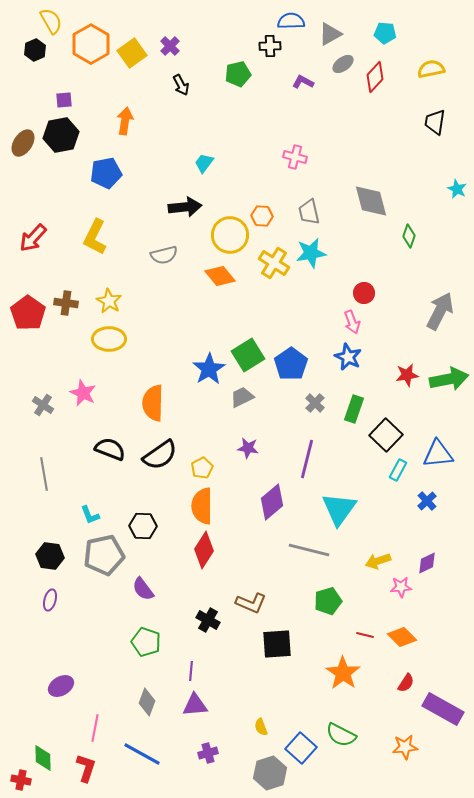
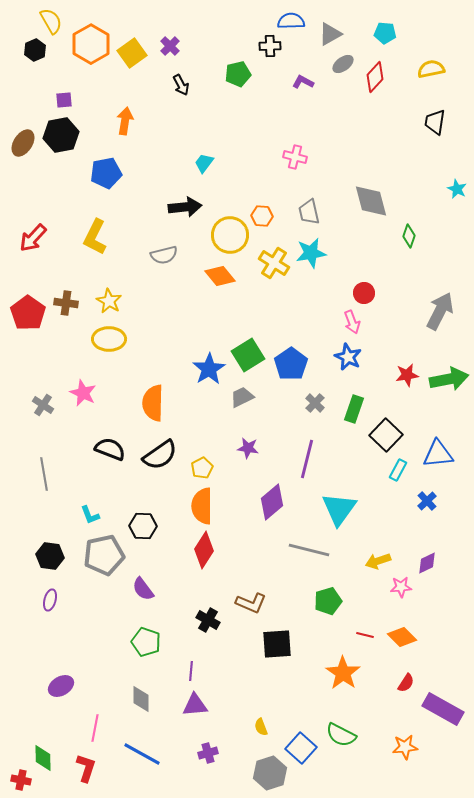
gray diamond at (147, 702): moved 6 px left, 3 px up; rotated 20 degrees counterclockwise
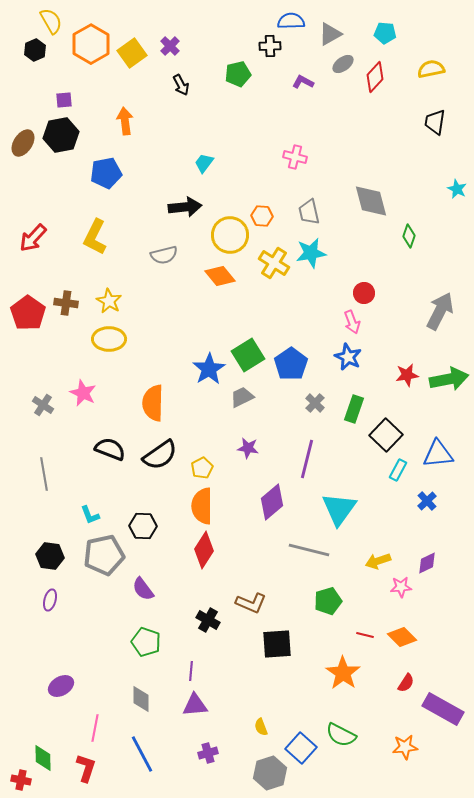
orange arrow at (125, 121): rotated 16 degrees counterclockwise
blue line at (142, 754): rotated 33 degrees clockwise
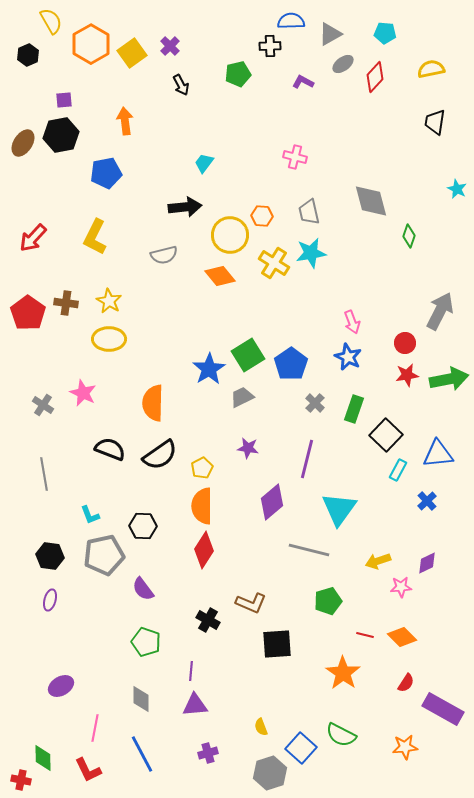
black hexagon at (35, 50): moved 7 px left, 5 px down
red circle at (364, 293): moved 41 px right, 50 px down
red L-shape at (86, 768): moved 2 px right, 2 px down; rotated 136 degrees clockwise
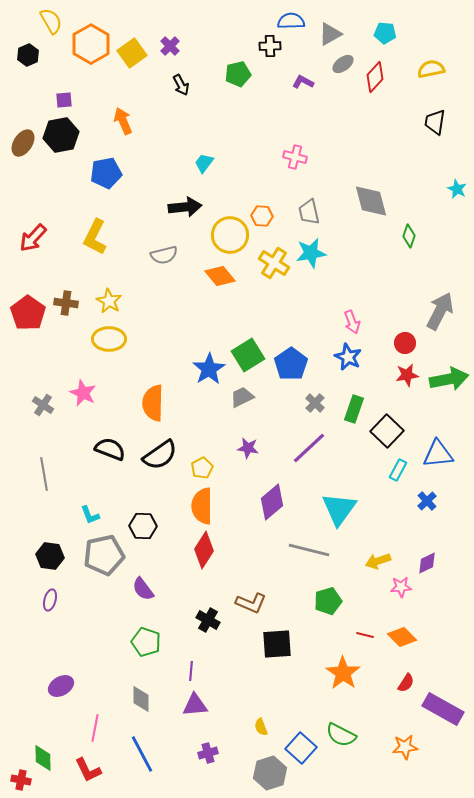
orange arrow at (125, 121): moved 2 px left; rotated 16 degrees counterclockwise
black square at (386, 435): moved 1 px right, 4 px up
purple line at (307, 459): moved 2 px right, 11 px up; rotated 33 degrees clockwise
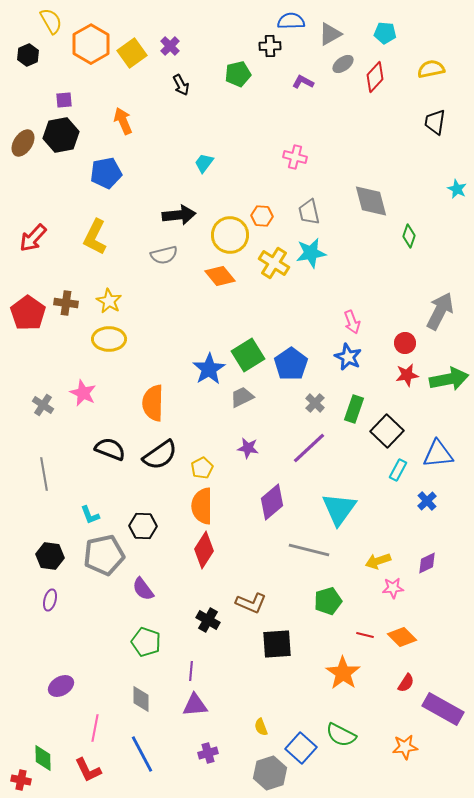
black arrow at (185, 207): moved 6 px left, 8 px down
pink star at (401, 587): moved 8 px left, 1 px down
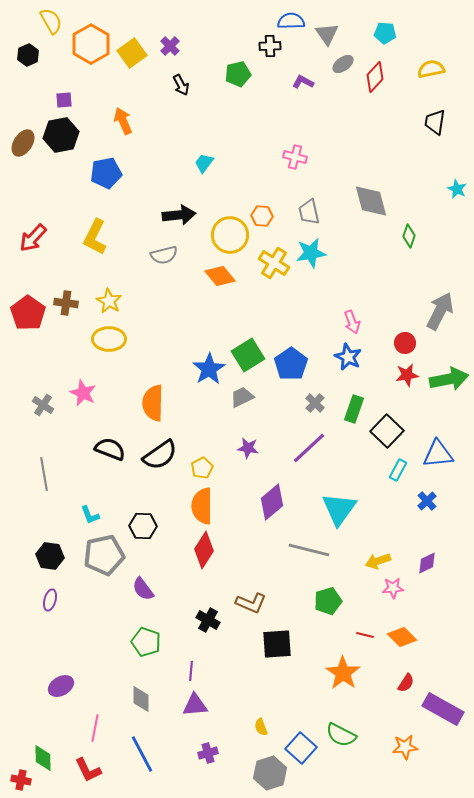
gray triangle at (330, 34): moved 3 px left; rotated 35 degrees counterclockwise
